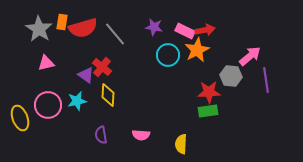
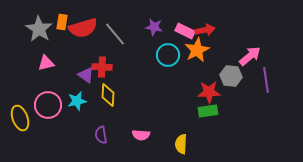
red cross: rotated 36 degrees counterclockwise
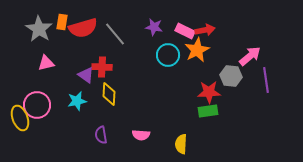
yellow diamond: moved 1 px right, 1 px up
pink circle: moved 11 px left
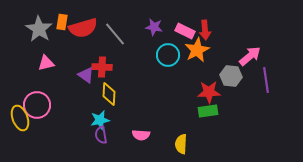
red arrow: rotated 96 degrees clockwise
cyan star: moved 23 px right, 19 px down
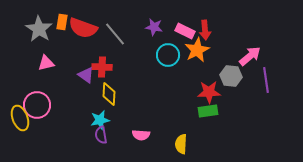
red semicircle: rotated 36 degrees clockwise
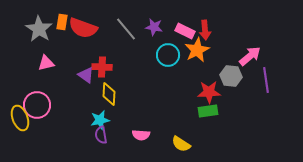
gray line: moved 11 px right, 5 px up
yellow semicircle: rotated 60 degrees counterclockwise
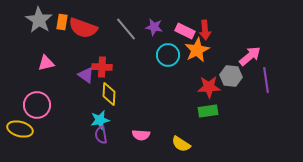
gray star: moved 9 px up
red star: moved 5 px up
yellow ellipse: moved 11 px down; rotated 55 degrees counterclockwise
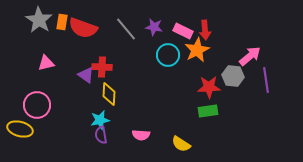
pink rectangle: moved 2 px left
gray hexagon: moved 2 px right
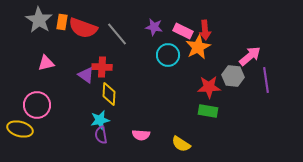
gray line: moved 9 px left, 5 px down
orange star: moved 1 px right, 3 px up
green rectangle: rotated 18 degrees clockwise
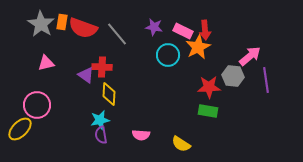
gray star: moved 2 px right, 4 px down
yellow ellipse: rotated 60 degrees counterclockwise
